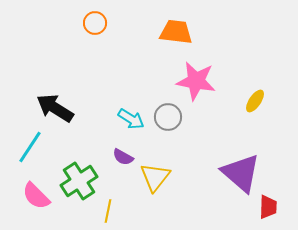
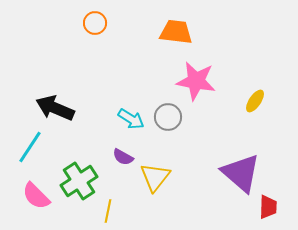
black arrow: rotated 9 degrees counterclockwise
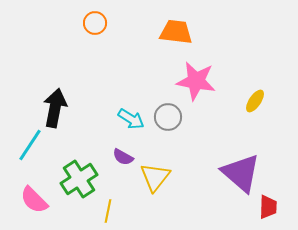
black arrow: rotated 78 degrees clockwise
cyan line: moved 2 px up
green cross: moved 2 px up
pink semicircle: moved 2 px left, 4 px down
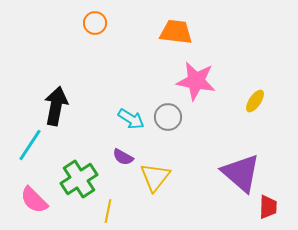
black arrow: moved 1 px right, 2 px up
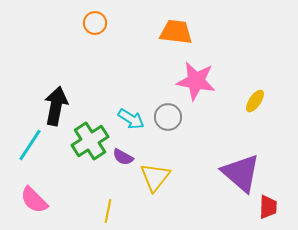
green cross: moved 11 px right, 38 px up
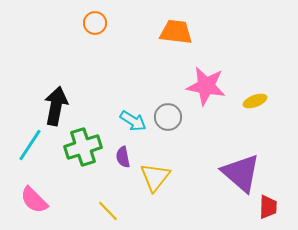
pink star: moved 10 px right, 5 px down
yellow ellipse: rotated 35 degrees clockwise
cyan arrow: moved 2 px right, 2 px down
green cross: moved 7 px left, 6 px down; rotated 15 degrees clockwise
purple semicircle: rotated 50 degrees clockwise
yellow line: rotated 55 degrees counterclockwise
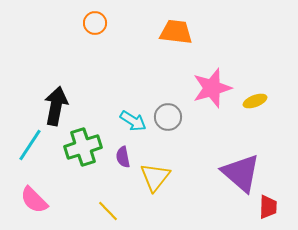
pink star: moved 6 px right, 2 px down; rotated 27 degrees counterclockwise
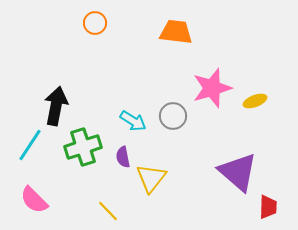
gray circle: moved 5 px right, 1 px up
purple triangle: moved 3 px left, 1 px up
yellow triangle: moved 4 px left, 1 px down
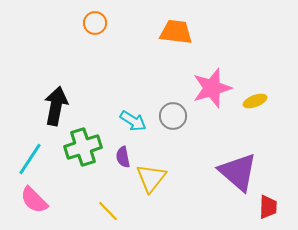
cyan line: moved 14 px down
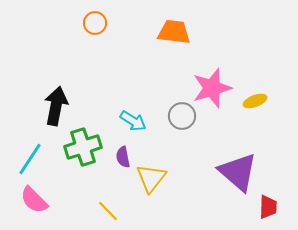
orange trapezoid: moved 2 px left
gray circle: moved 9 px right
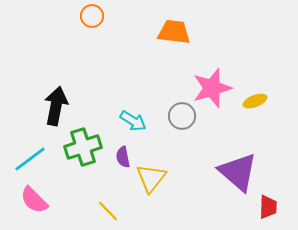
orange circle: moved 3 px left, 7 px up
cyan line: rotated 20 degrees clockwise
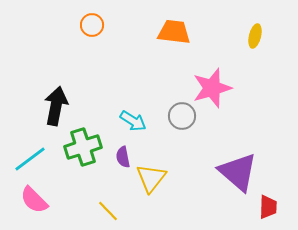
orange circle: moved 9 px down
yellow ellipse: moved 65 px up; rotated 55 degrees counterclockwise
